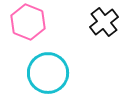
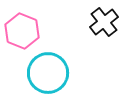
pink hexagon: moved 6 px left, 9 px down
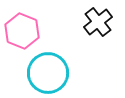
black cross: moved 6 px left
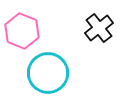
black cross: moved 1 px right, 6 px down
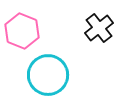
cyan circle: moved 2 px down
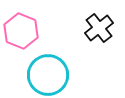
pink hexagon: moved 1 px left
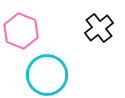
cyan circle: moved 1 px left
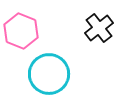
cyan circle: moved 2 px right, 1 px up
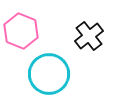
black cross: moved 10 px left, 8 px down
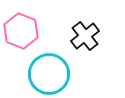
black cross: moved 4 px left
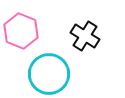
black cross: rotated 20 degrees counterclockwise
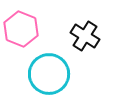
pink hexagon: moved 2 px up
